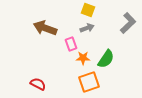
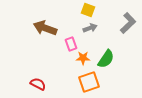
gray arrow: moved 3 px right
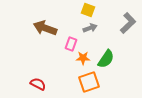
pink rectangle: rotated 40 degrees clockwise
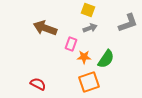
gray L-shape: rotated 25 degrees clockwise
orange star: moved 1 px right, 1 px up
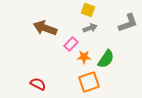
pink rectangle: rotated 24 degrees clockwise
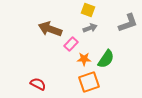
brown arrow: moved 5 px right, 1 px down
orange star: moved 2 px down
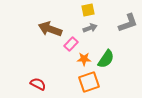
yellow square: rotated 32 degrees counterclockwise
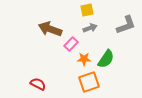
yellow square: moved 1 px left
gray L-shape: moved 2 px left, 2 px down
